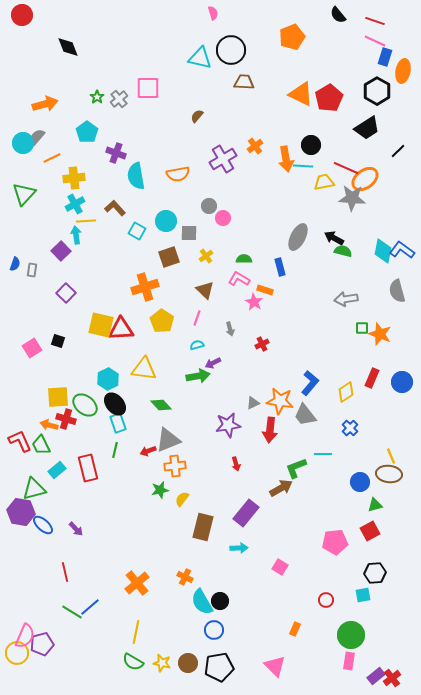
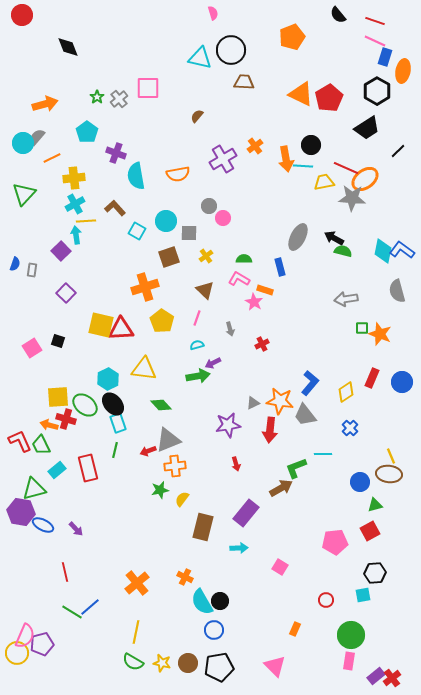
black ellipse at (115, 404): moved 2 px left
blue ellipse at (43, 525): rotated 15 degrees counterclockwise
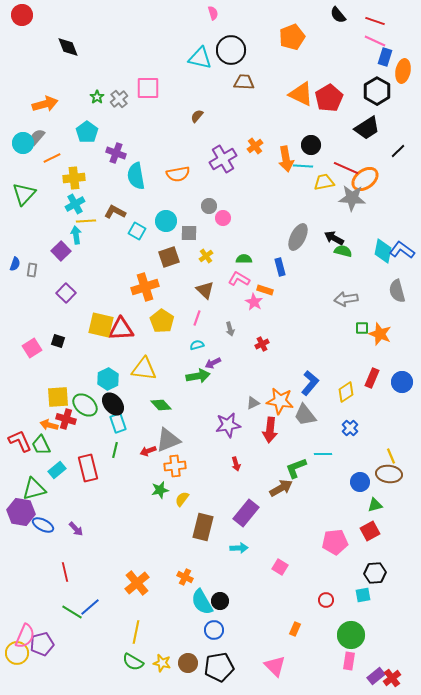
brown L-shape at (115, 208): moved 4 px down; rotated 20 degrees counterclockwise
